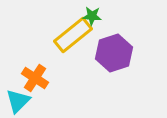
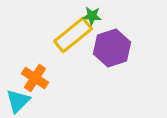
purple hexagon: moved 2 px left, 5 px up
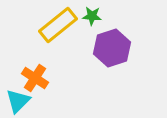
yellow rectangle: moved 15 px left, 10 px up
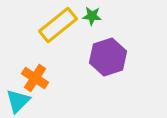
purple hexagon: moved 4 px left, 9 px down
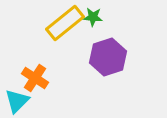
green star: moved 1 px right, 1 px down
yellow rectangle: moved 7 px right, 2 px up
cyan triangle: moved 1 px left
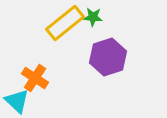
cyan triangle: rotated 32 degrees counterclockwise
